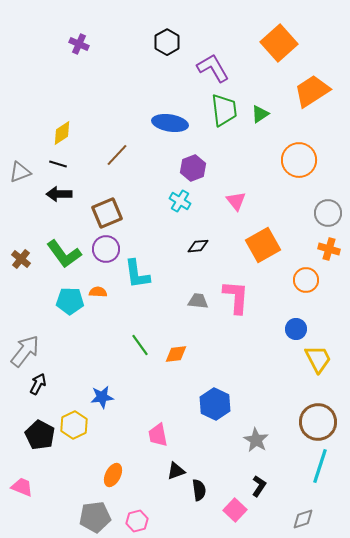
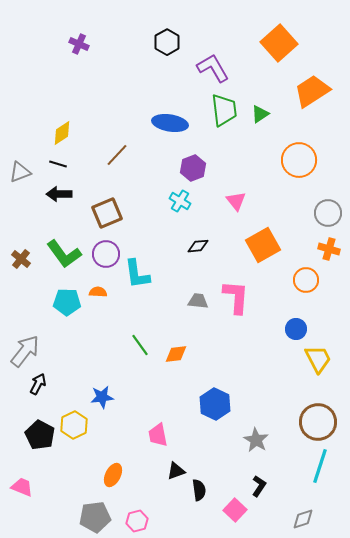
purple circle at (106, 249): moved 5 px down
cyan pentagon at (70, 301): moved 3 px left, 1 px down
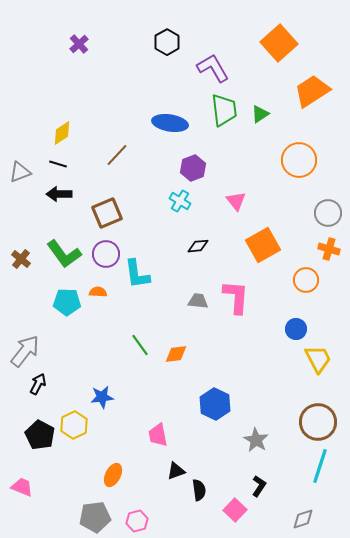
purple cross at (79, 44): rotated 24 degrees clockwise
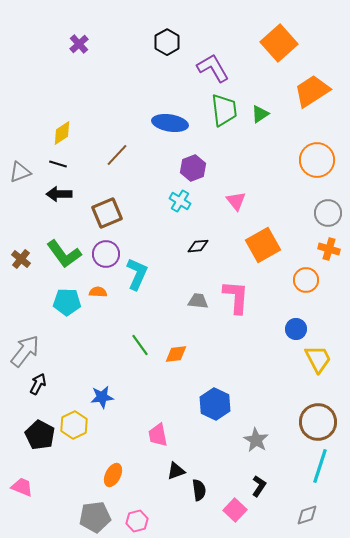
orange circle at (299, 160): moved 18 px right
cyan L-shape at (137, 274): rotated 148 degrees counterclockwise
gray diamond at (303, 519): moved 4 px right, 4 px up
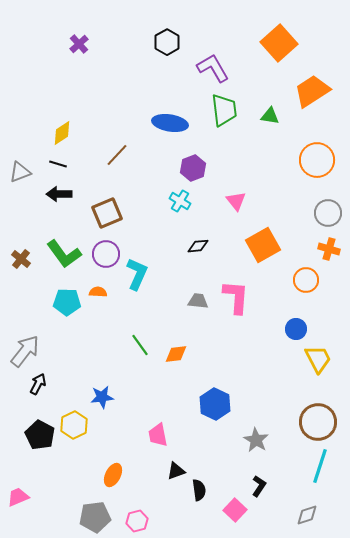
green triangle at (260, 114): moved 10 px right, 2 px down; rotated 42 degrees clockwise
pink trapezoid at (22, 487): moved 4 px left, 10 px down; rotated 45 degrees counterclockwise
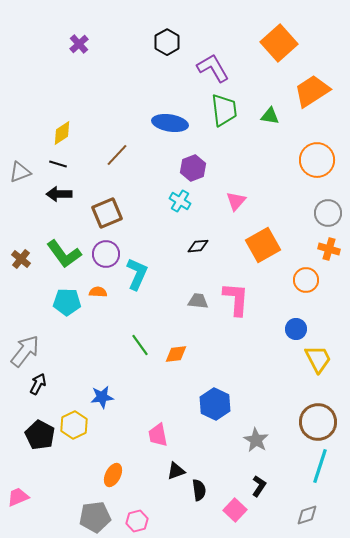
pink triangle at (236, 201): rotated 20 degrees clockwise
pink L-shape at (236, 297): moved 2 px down
